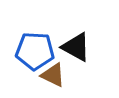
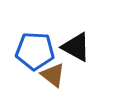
brown triangle: rotated 12 degrees clockwise
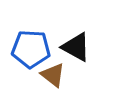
blue pentagon: moved 4 px left, 2 px up
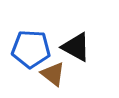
brown triangle: moved 1 px up
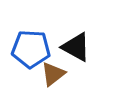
brown triangle: rotated 44 degrees clockwise
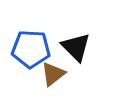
black triangle: rotated 16 degrees clockwise
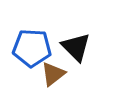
blue pentagon: moved 1 px right, 1 px up
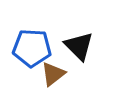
black triangle: moved 3 px right, 1 px up
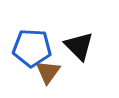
brown triangle: moved 5 px left, 2 px up; rotated 16 degrees counterclockwise
